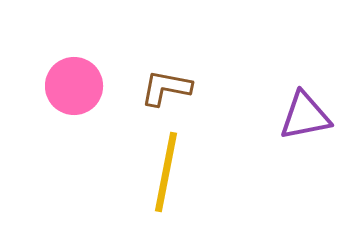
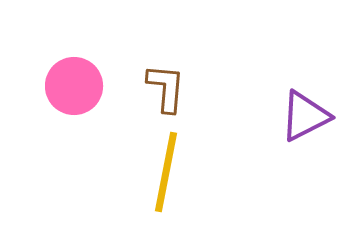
brown L-shape: rotated 84 degrees clockwise
purple triangle: rotated 16 degrees counterclockwise
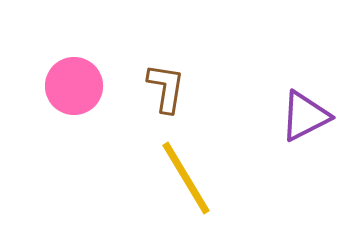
brown L-shape: rotated 4 degrees clockwise
yellow line: moved 20 px right, 6 px down; rotated 42 degrees counterclockwise
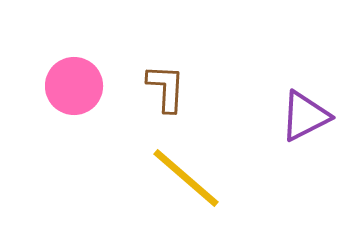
brown L-shape: rotated 6 degrees counterclockwise
yellow line: rotated 18 degrees counterclockwise
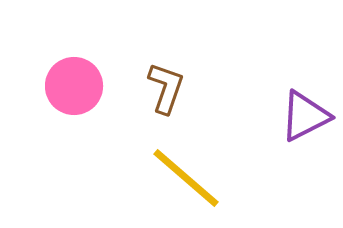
brown L-shape: rotated 16 degrees clockwise
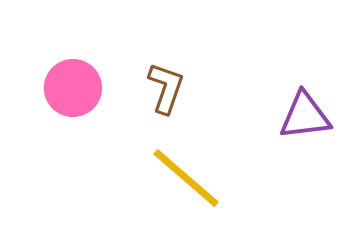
pink circle: moved 1 px left, 2 px down
purple triangle: rotated 20 degrees clockwise
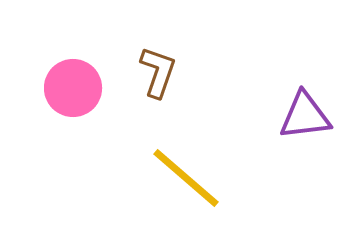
brown L-shape: moved 8 px left, 16 px up
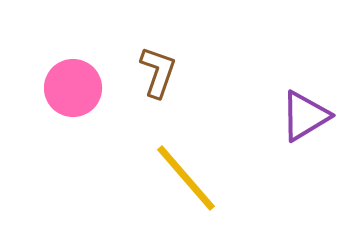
purple triangle: rotated 24 degrees counterclockwise
yellow line: rotated 8 degrees clockwise
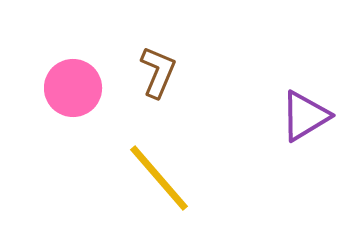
brown L-shape: rotated 4 degrees clockwise
yellow line: moved 27 px left
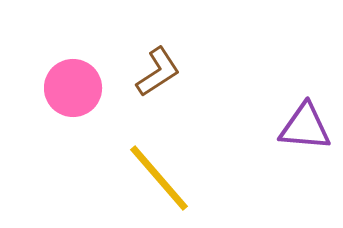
brown L-shape: rotated 34 degrees clockwise
purple triangle: moved 11 px down; rotated 36 degrees clockwise
